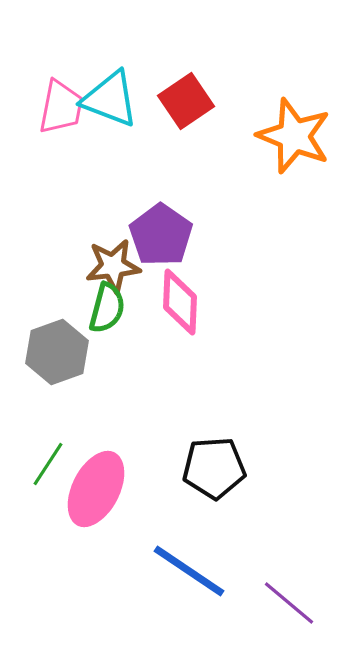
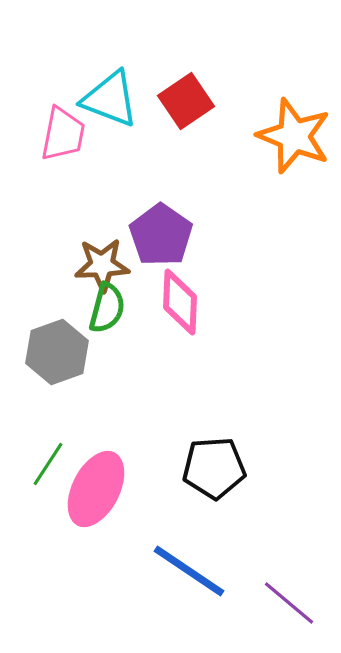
pink trapezoid: moved 2 px right, 27 px down
brown star: moved 11 px left, 1 px up; rotated 4 degrees clockwise
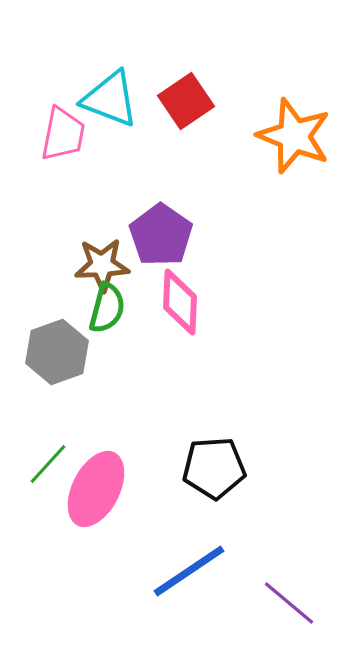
green line: rotated 9 degrees clockwise
blue line: rotated 68 degrees counterclockwise
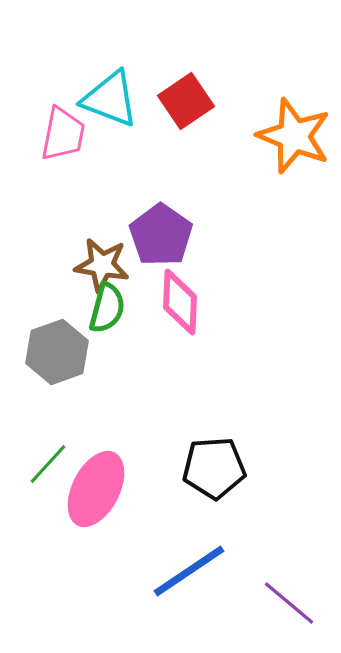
brown star: rotated 12 degrees clockwise
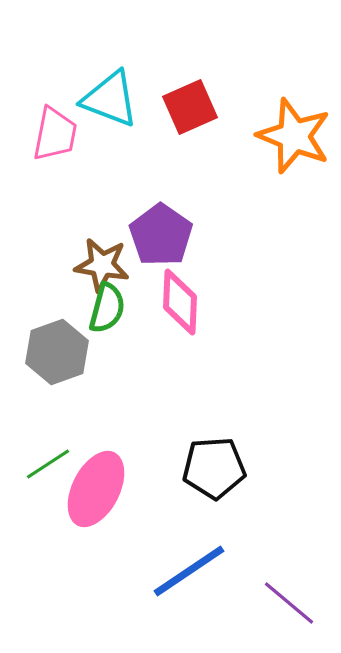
red square: moved 4 px right, 6 px down; rotated 10 degrees clockwise
pink trapezoid: moved 8 px left
green line: rotated 15 degrees clockwise
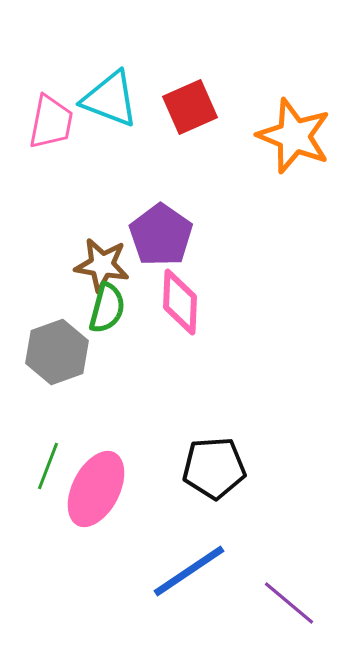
pink trapezoid: moved 4 px left, 12 px up
green line: moved 2 px down; rotated 36 degrees counterclockwise
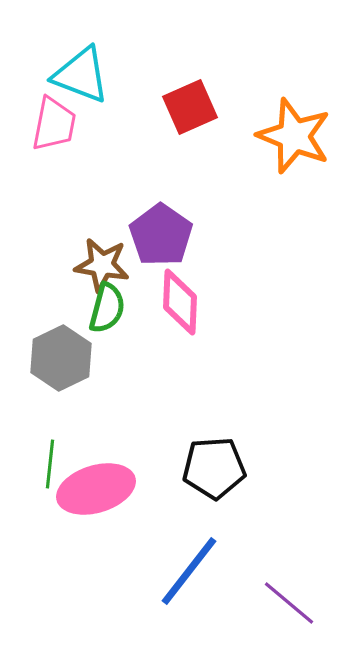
cyan triangle: moved 29 px left, 24 px up
pink trapezoid: moved 3 px right, 2 px down
gray hexagon: moved 4 px right, 6 px down; rotated 6 degrees counterclockwise
green line: moved 2 px right, 2 px up; rotated 15 degrees counterclockwise
pink ellipse: rotated 46 degrees clockwise
blue line: rotated 18 degrees counterclockwise
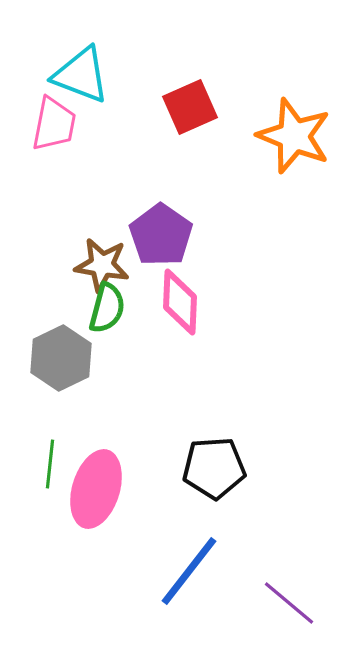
pink ellipse: rotated 56 degrees counterclockwise
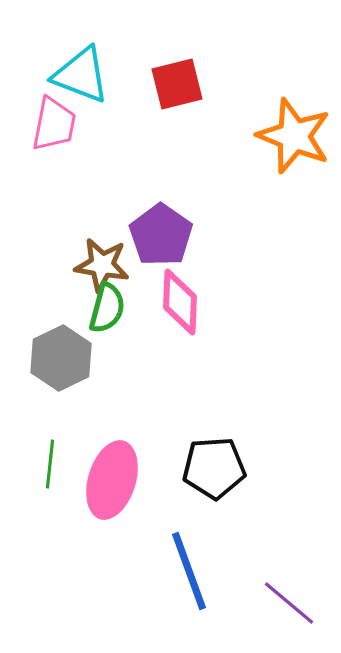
red square: moved 13 px left, 23 px up; rotated 10 degrees clockwise
pink ellipse: moved 16 px right, 9 px up
blue line: rotated 58 degrees counterclockwise
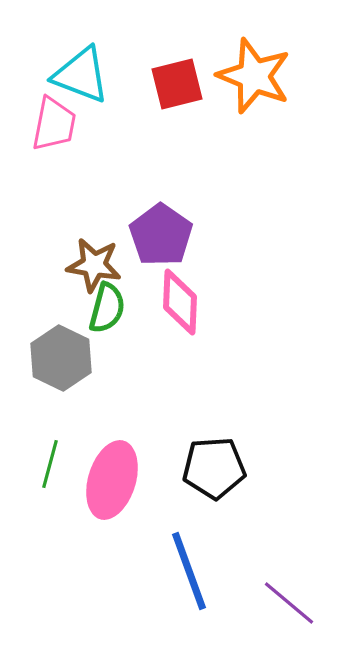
orange star: moved 40 px left, 60 px up
brown star: moved 8 px left
gray hexagon: rotated 8 degrees counterclockwise
green line: rotated 9 degrees clockwise
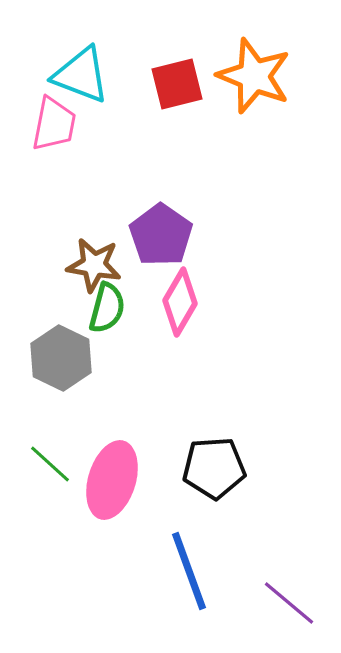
pink diamond: rotated 28 degrees clockwise
green line: rotated 63 degrees counterclockwise
